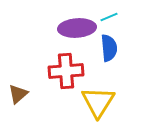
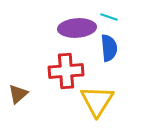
cyan line: rotated 42 degrees clockwise
yellow triangle: moved 1 px left, 1 px up
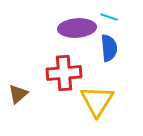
red cross: moved 2 px left, 2 px down
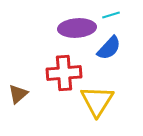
cyan line: moved 2 px right, 2 px up; rotated 36 degrees counterclockwise
blue semicircle: rotated 48 degrees clockwise
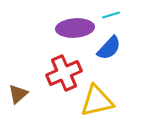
purple ellipse: moved 2 px left
red cross: rotated 20 degrees counterclockwise
yellow triangle: rotated 45 degrees clockwise
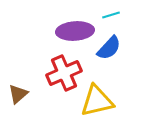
purple ellipse: moved 3 px down
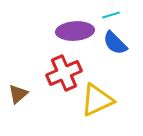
blue semicircle: moved 6 px right, 5 px up; rotated 92 degrees clockwise
yellow triangle: moved 1 px up; rotated 12 degrees counterclockwise
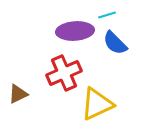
cyan line: moved 4 px left
brown triangle: rotated 15 degrees clockwise
yellow triangle: moved 4 px down
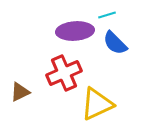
brown triangle: moved 2 px right, 2 px up
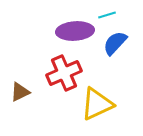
blue semicircle: rotated 88 degrees clockwise
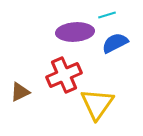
purple ellipse: moved 1 px down
blue semicircle: rotated 20 degrees clockwise
red cross: moved 2 px down
yellow triangle: rotated 30 degrees counterclockwise
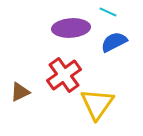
cyan line: moved 1 px right, 3 px up; rotated 42 degrees clockwise
purple ellipse: moved 4 px left, 4 px up
blue semicircle: moved 1 px left, 1 px up
red cross: rotated 12 degrees counterclockwise
